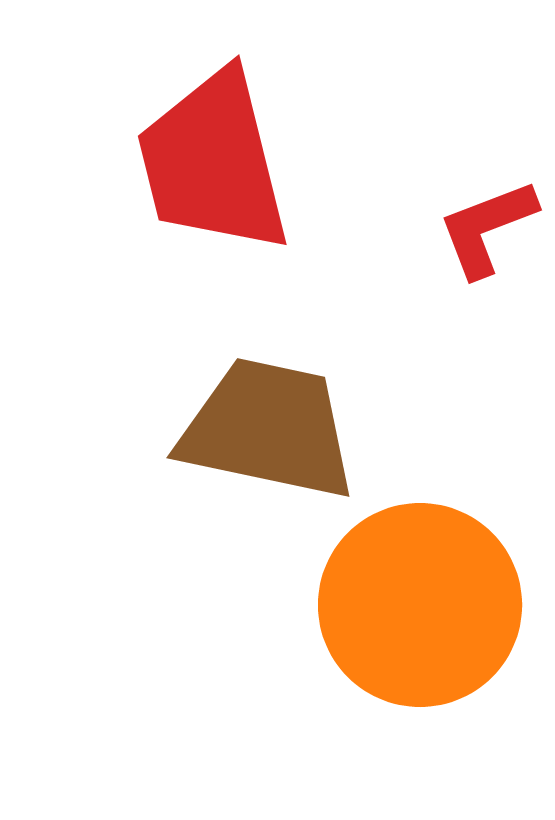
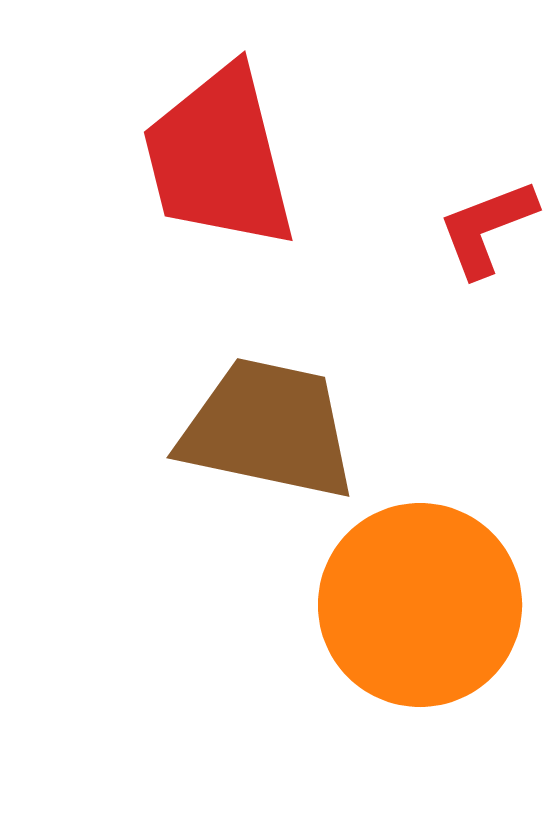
red trapezoid: moved 6 px right, 4 px up
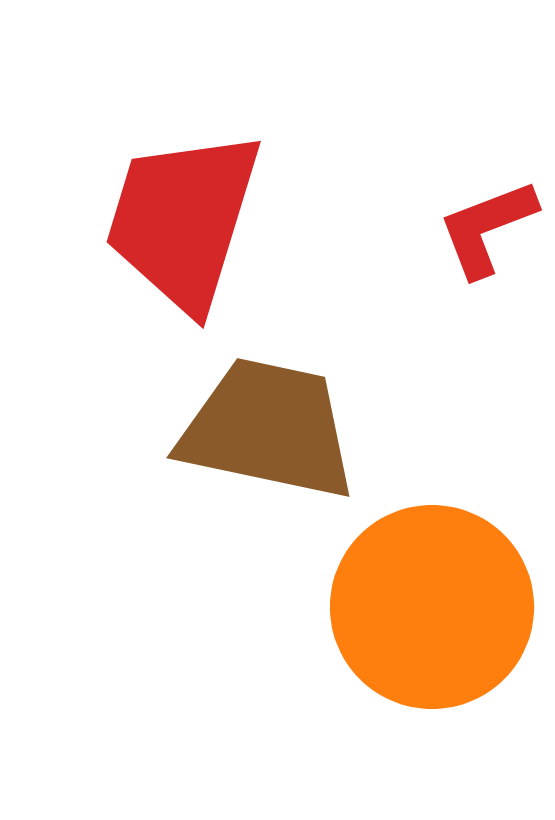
red trapezoid: moved 36 px left, 62 px down; rotated 31 degrees clockwise
orange circle: moved 12 px right, 2 px down
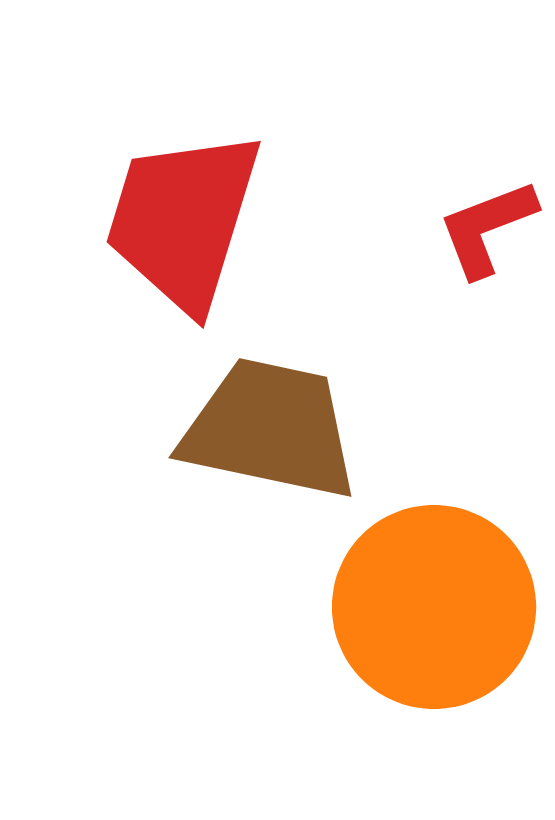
brown trapezoid: moved 2 px right
orange circle: moved 2 px right
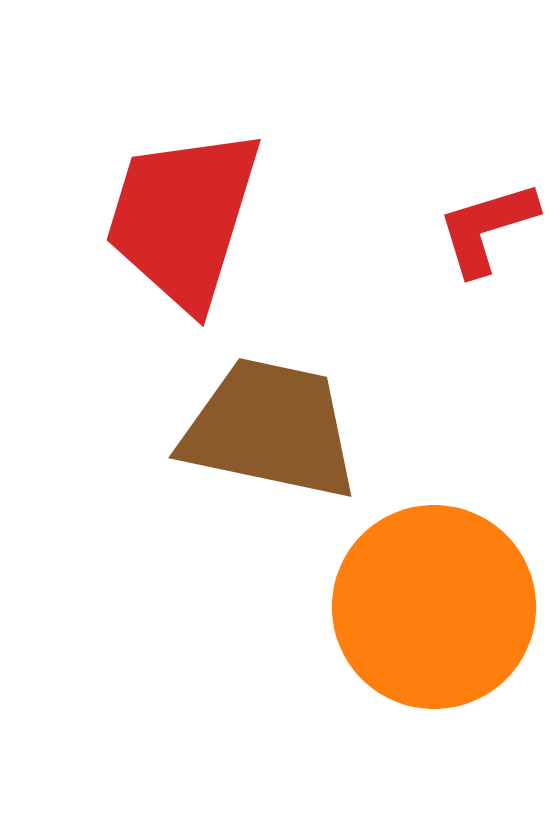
red trapezoid: moved 2 px up
red L-shape: rotated 4 degrees clockwise
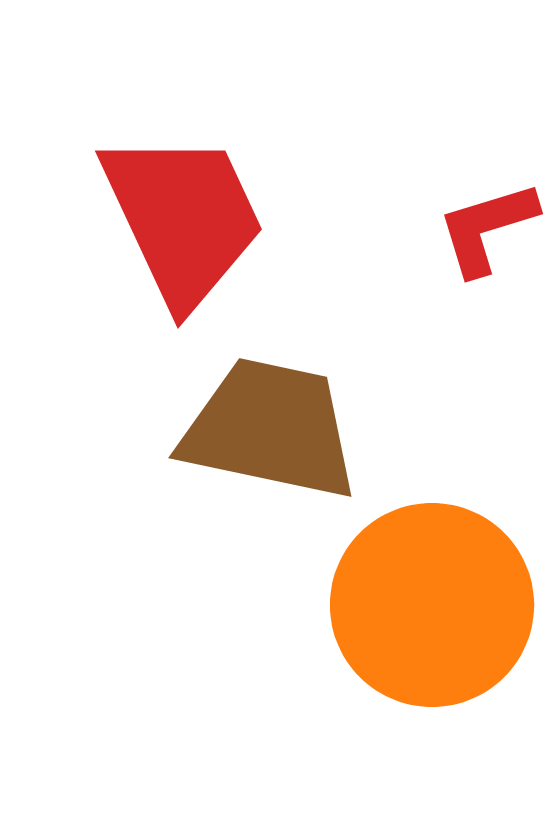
red trapezoid: rotated 138 degrees clockwise
orange circle: moved 2 px left, 2 px up
